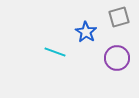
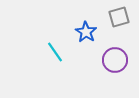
cyan line: rotated 35 degrees clockwise
purple circle: moved 2 px left, 2 px down
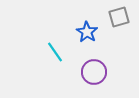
blue star: moved 1 px right
purple circle: moved 21 px left, 12 px down
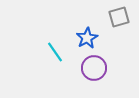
blue star: moved 6 px down; rotated 10 degrees clockwise
purple circle: moved 4 px up
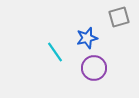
blue star: rotated 15 degrees clockwise
